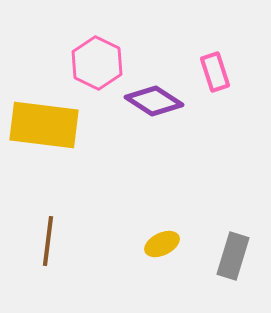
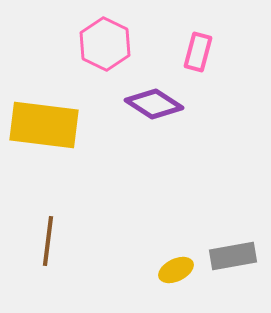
pink hexagon: moved 8 px right, 19 px up
pink rectangle: moved 17 px left, 20 px up; rotated 33 degrees clockwise
purple diamond: moved 3 px down
yellow ellipse: moved 14 px right, 26 px down
gray rectangle: rotated 63 degrees clockwise
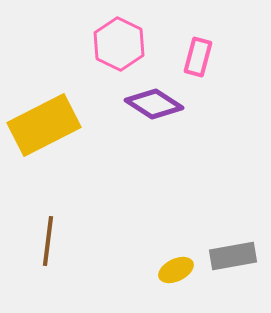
pink hexagon: moved 14 px right
pink rectangle: moved 5 px down
yellow rectangle: rotated 34 degrees counterclockwise
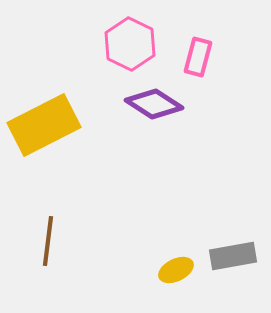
pink hexagon: moved 11 px right
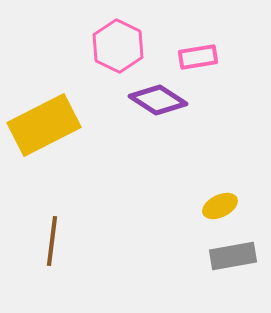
pink hexagon: moved 12 px left, 2 px down
pink rectangle: rotated 66 degrees clockwise
purple diamond: moved 4 px right, 4 px up
brown line: moved 4 px right
yellow ellipse: moved 44 px right, 64 px up
